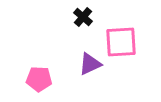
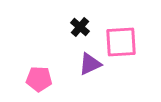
black cross: moved 3 px left, 10 px down
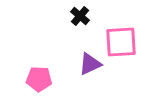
black cross: moved 11 px up
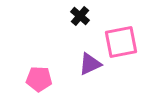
pink square: rotated 8 degrees counterclockwise
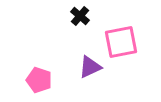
purple triangle: moved 3 px down
pink pentagon: moved 1 px down; rotated 15 degrees clockwise
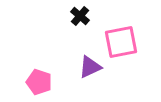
pink pentagon: moved 2 px down
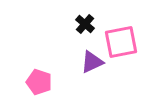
black cross: moved 5 px right, 8 px down
purple triangle: moved 2 px right, 5 px up
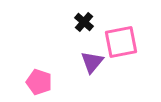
black cross: moved 1 px left, 2 px up
purple triangle: rotated 25 degrees counterclockwise
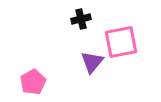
black cross: moved 3 px left, 3 px up; rotated 36 degrees clockwise
pink pentagon: moved 6 px left; rotated 25 degrees clockwise
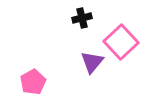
black cross: moved 1 px right, 1 px up
pink square: rotated 32 degrees counterclockwise
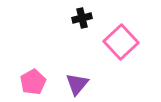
purple triangle: moved 15 px left, 22 px down
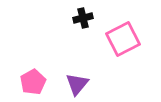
black cross: moved 1 px right
pink square: moved 2 px right, 3 px up; rotated 16 degrees clockwise
